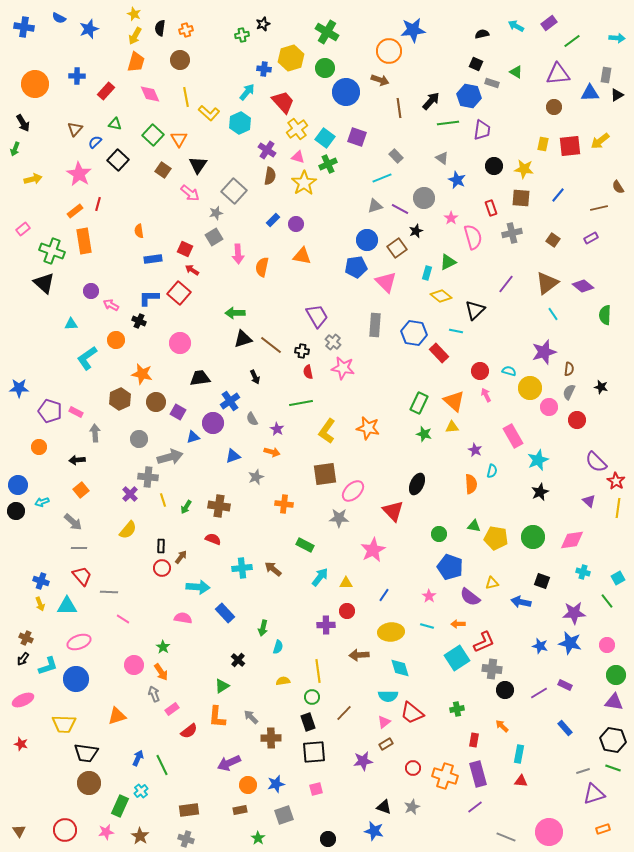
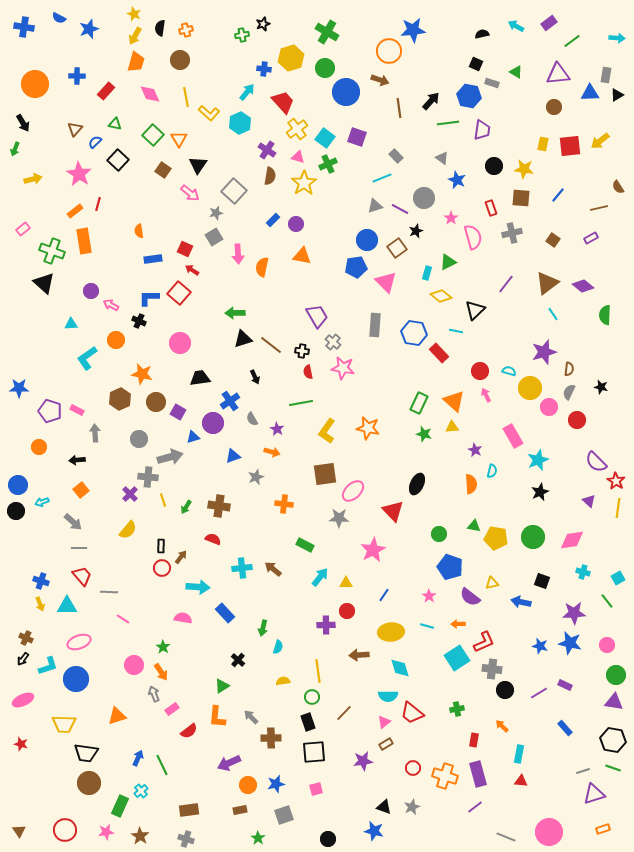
pink rectangle at (76, 412): moved 1 px right, 2 px up
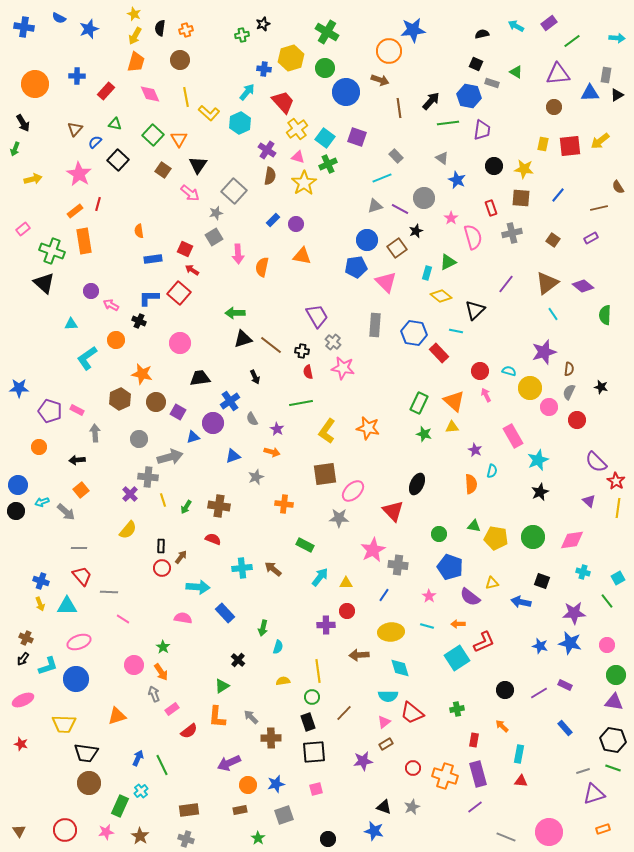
gray arrow at (73, 522): moved 7 px left, 10 px up
gray cross at (492, 669): moved 94 px left, 104 px up
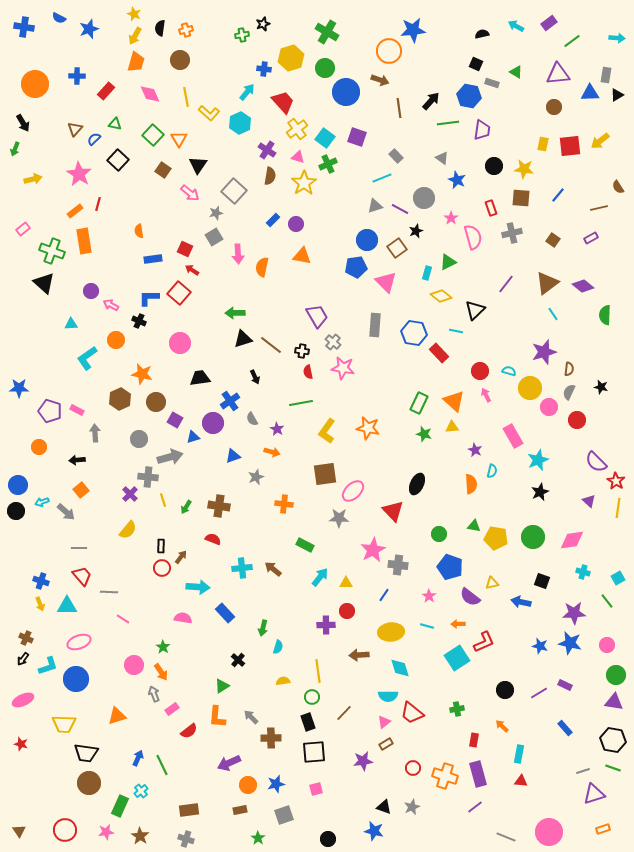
blue semicircle at (95, 142): moved 1 px left, 3 px up
purple square at (178, 412): moved 3 px left, 8 px down
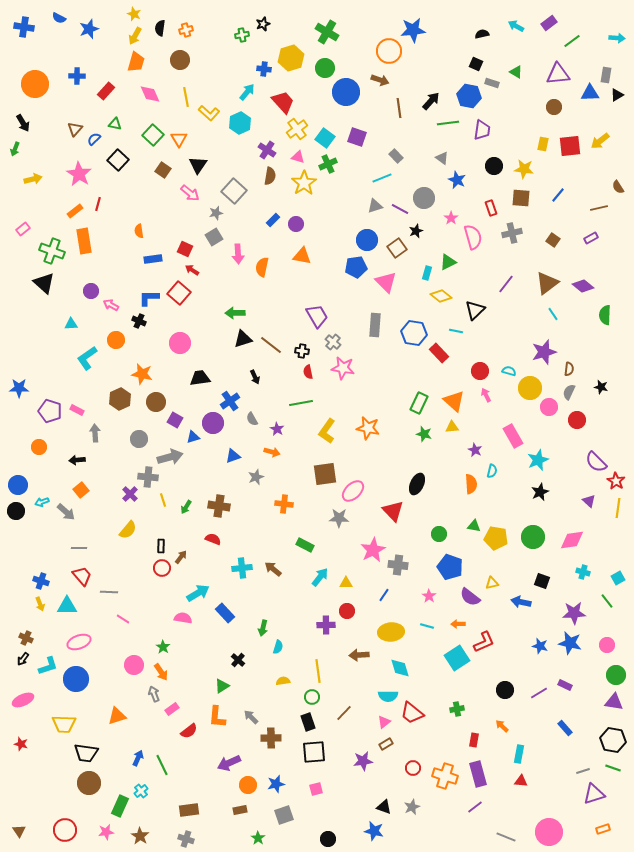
cyan arrow at (198, 587): moved 6 px down; rotated 35 degrees counterclockwise
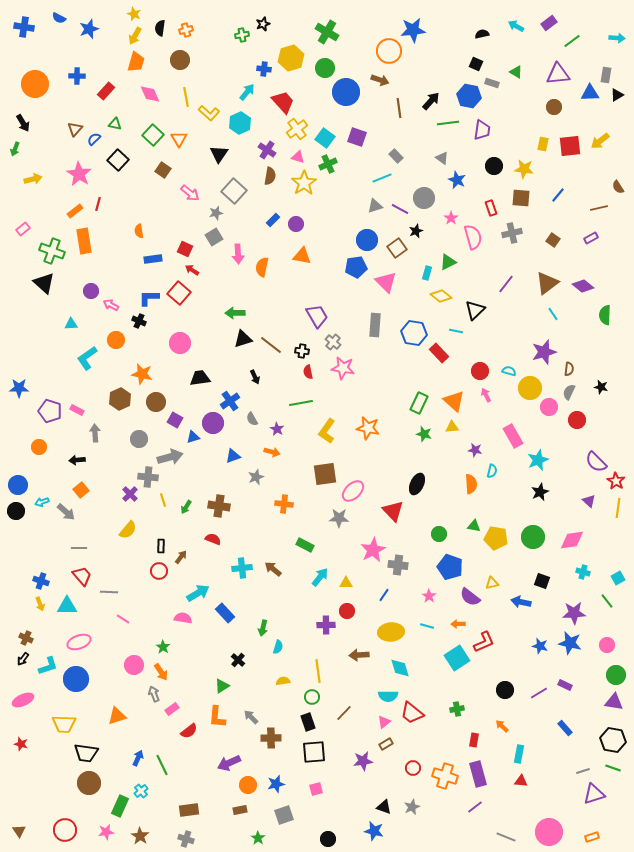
black triangle at (198, 165): moved 21 px right, 11 px up
purple star at (475, 450): rotated 16 degrees counterclockwise
red circle at (162, 568): moved 3 px left, 3 px down
orange rectangle at (603, 829): moved 11 px left, 8 px down
